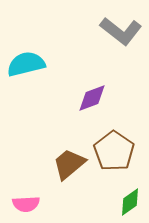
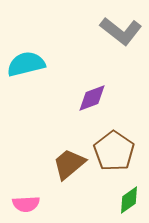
green diamond: moved 1 px left, 2 px up
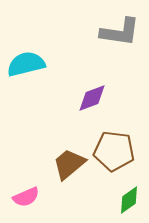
gray L-shape: moved 1 px left, 1 px down; rotated 30 degrees counterclockwise
brown pentagon: rotated 27 degrees counterclockwise
pink semicircle: moved 7 px up; rotated 20 degrees counterclockwise
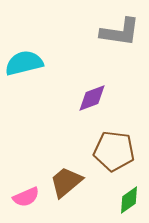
cyan semicircle: moved 2 px left, 1 px up
brown trapezoid: moved 3 px left, 18 px down
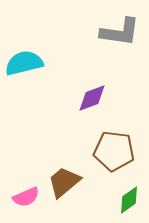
brown trapezoid: moved 2 px left
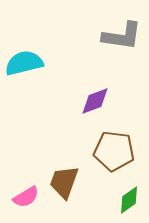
gray L-shape: moved 2 px right, 4 px down
purple diamond: moved 3 px right, 3 px down
brown trapezoid: rotated 30 degrees counterclockwise
pink semicircle: rotated 8 degrees counterclockwise
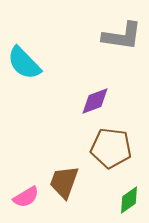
cyan semicircle: rotated 120 degrees counterclockwise
brown pentagon: moved 3 px left, 3 px up
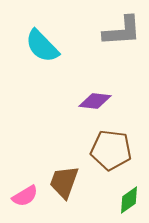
gray L-shape: moved 5 px up; rotated 12 degrees counterclockwise
cyan semicircle: moved 18 px right, 17 px up
purple diamond: rotated 28 degrees clockwise
brown pentagon: moved 2 px down
pink semicircle: moved 1 px left, 1 px up
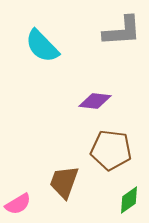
pink semicircle: moved 7 px left, 8 px down
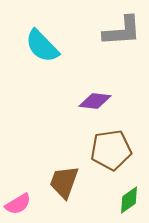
brown pentagon: rotated 15 degrees counterclockwise
